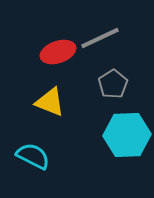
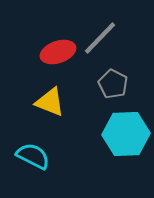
gray line: rotated 21 degrees counterclockwise
gray pentagon: rotated 12 degrees counterclockwise
cyan hexagon: moved 1 px left, 1 px up
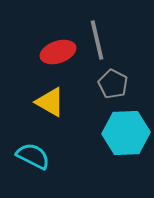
gray line: moved 3 px left, 2 px down; rotated 57 degrees counterclockwise
yellow triangle: rotated 8 degrees clockwise
cyan hexagon: moved 1 px up
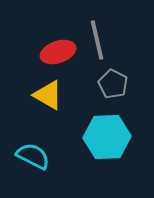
yellow triangle: moved 2 px left, 7 px up
cyan hexagon: moved 19 px left, 4 px down
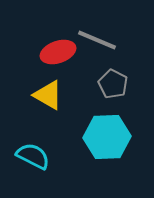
gray line: rotated 54 degrees counterclockwise
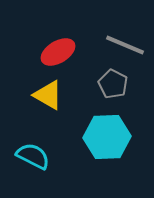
gray line: moved 28 px right, 5 px down
red ellipse: rotated 12 degrees counterclockwise
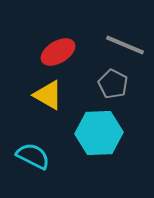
cyan hexagon: moved 8 px left, 4 px up
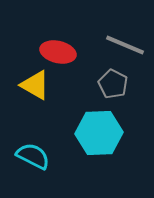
red ellipse: rotated 44 degrees clockwise
yellow triangle: moved 13 px left, 10 px up
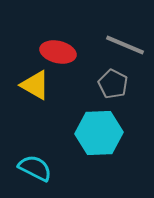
cyan semicircle: moved 2 px right, 12 px down
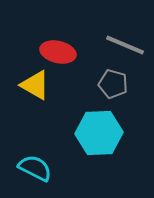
gray pentagon: rotated 12 degrees counterclockwise
